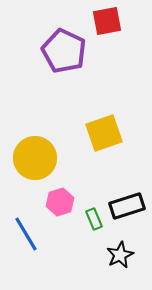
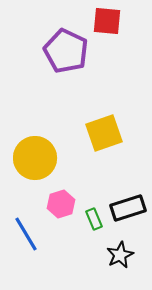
red square: rotated 16 degrees clockwise
purple pentagon: moved 2 px right
pink hexagon: moved 1 px right, 2 px down
black rectangle: moved 1 px right, 2 px down
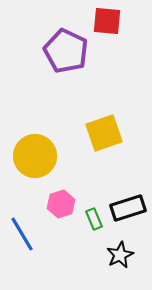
yellow circle: moved 2 px up
blue line: moved 4 px left
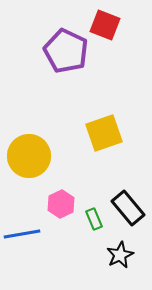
red square: moved 2 px left, 4 px down; rotated 16 degrees clockwise
yellow circle: moved 6 px left
pink hexagon: rotated 8 degrees counterclockwise
black rectangle: rotated 68 degrees clockwise
blue line: rotated 69 degrees counterclockwise
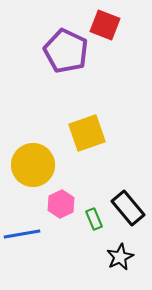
yellow square: moved 17 px left
yellow circle: moved 4 px right, 9 px down
black star: moved 2 px down
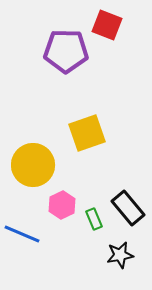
red square: moved 2 px right
purple pentagon: rotated 24 degrees counterclockwise
pink hexagon: moved 1 px right, 1 px down
blue line: rotated 33 degrees clockwise
black star: moved 2 px up; rotated 16 degrees clockwise
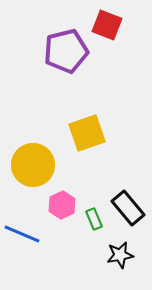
purple pentagon: rotated 15 degrees counterclockwise
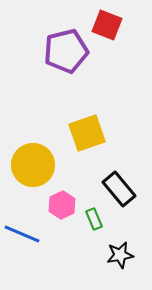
black rectangle: moved 9 px left, 19 px up
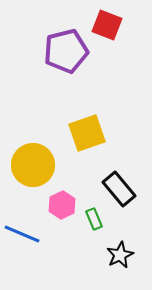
black star: rotated 16 degrees counterclockwise
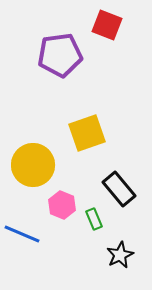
purple pentagon: moved 6 px left, 4 px down; rotated 6 degrees clockwise
pink hexagon: rotated 12 degrees counterclockwise
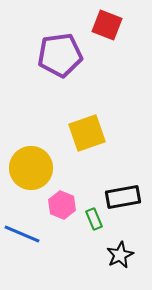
yellow circle: moved 2 px left, 3 px down
black rectangle: moved 4 px right, 8 px down; rotated 60 degrees counterclockwise
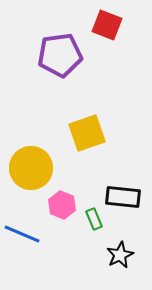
black rectangle: rotated 16 degrees clockwise
